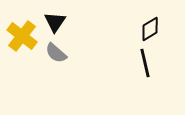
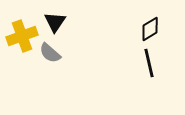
yellow cross: rotated 32 degrees clockwise
gray semicircle: moved 6 px left
black line: moved 4 px right
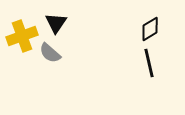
black triangle: moved 1 px right, 1 px down
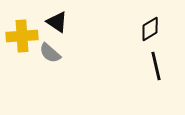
black triangle: moved 1 px right, 1 px up; rotated 30 degrees counterclockwise
yellow cross: rotated 16 degrees clockwise
black line: moved 7 px right, 3 px down
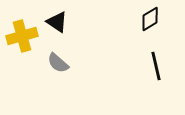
black diamond: moved 10 px up
yellow cross: rotated 12 degrees counterclockwise
gray semicircle: moved 8 px right, 10 px down
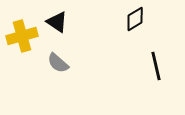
black diamond: moved 15 px left
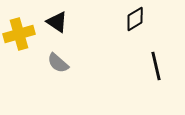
yellow cross: moved 3 px left, 2 px up
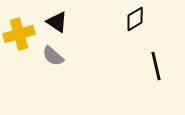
gray semicircle: moved 5 px left, 7 px up
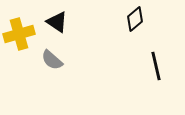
black diamond: rotated 10 degrees counterclockwise
gray semicircle: moved 1 px left, 4 px down
